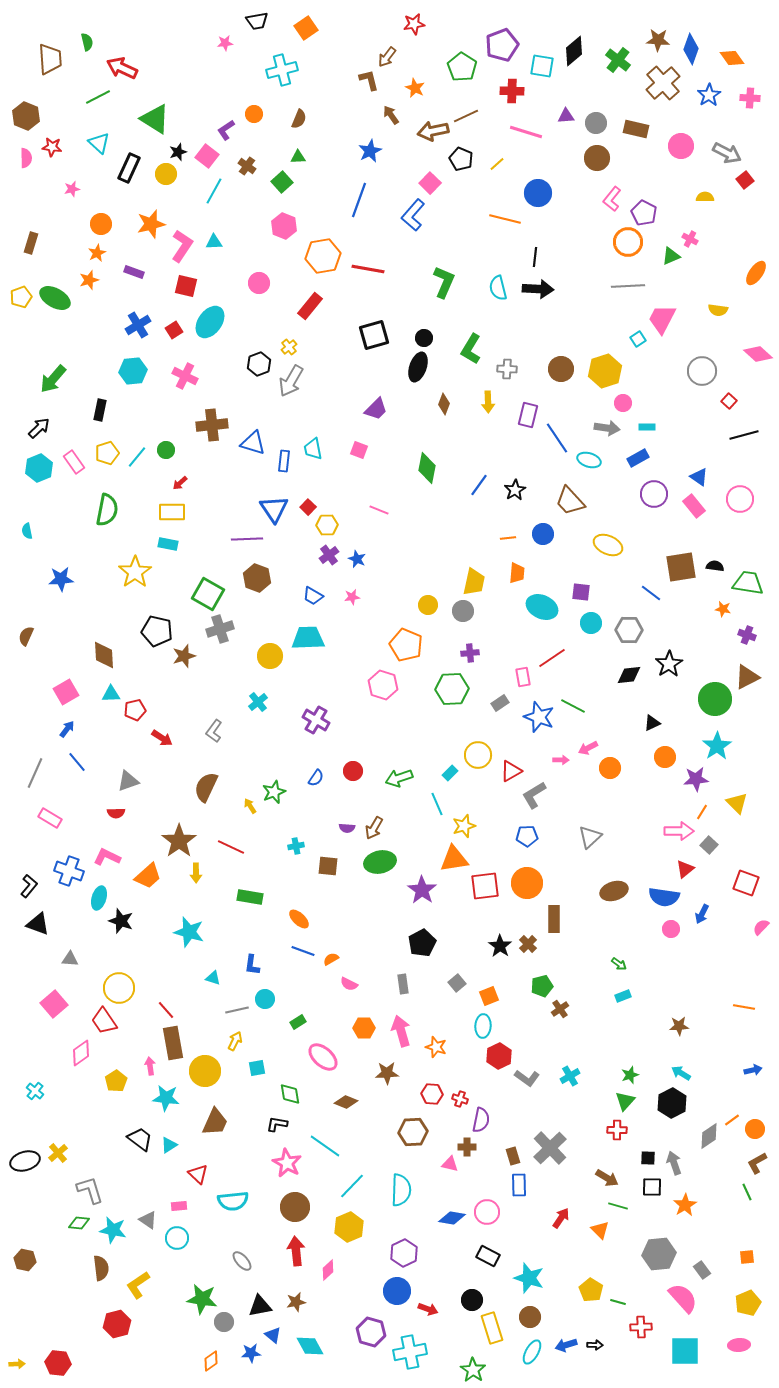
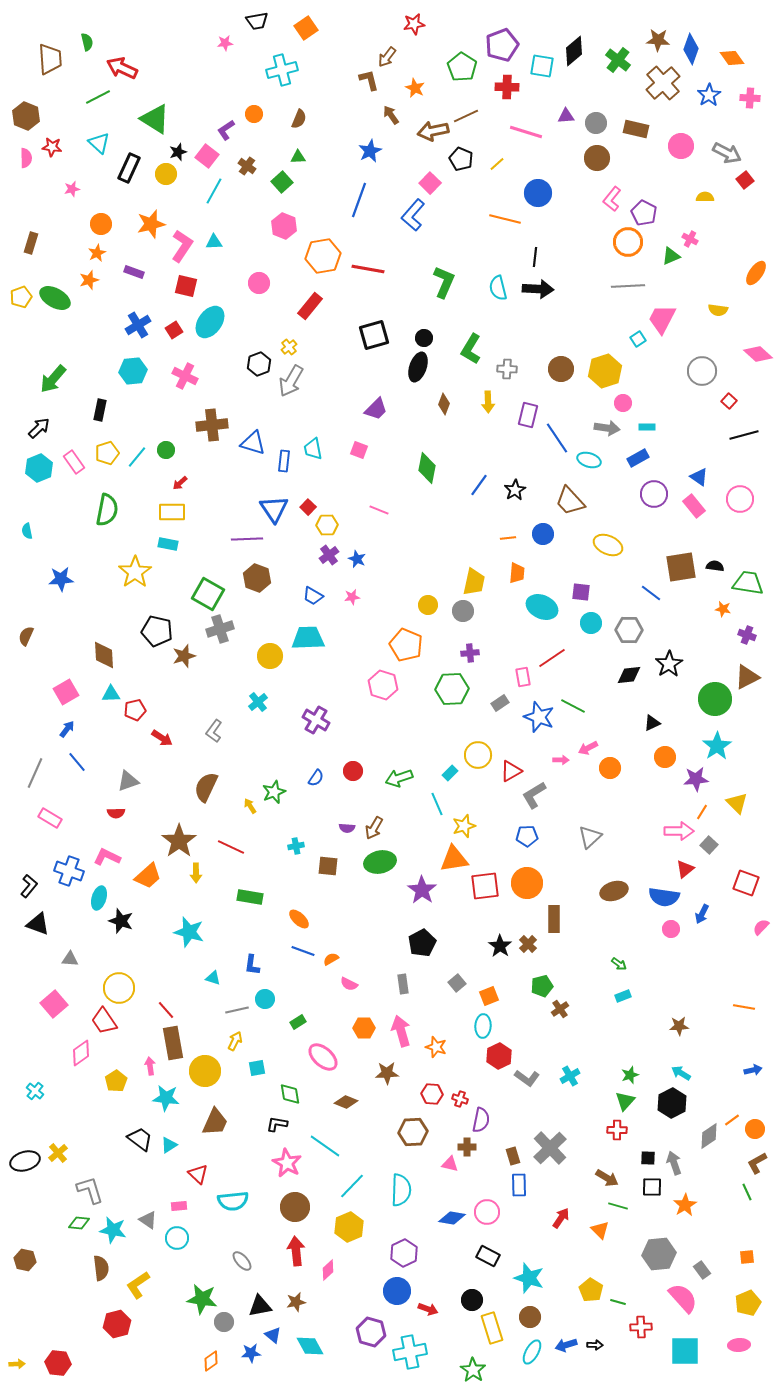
red cross at (512, 91): moved 5 px left, 4 px up
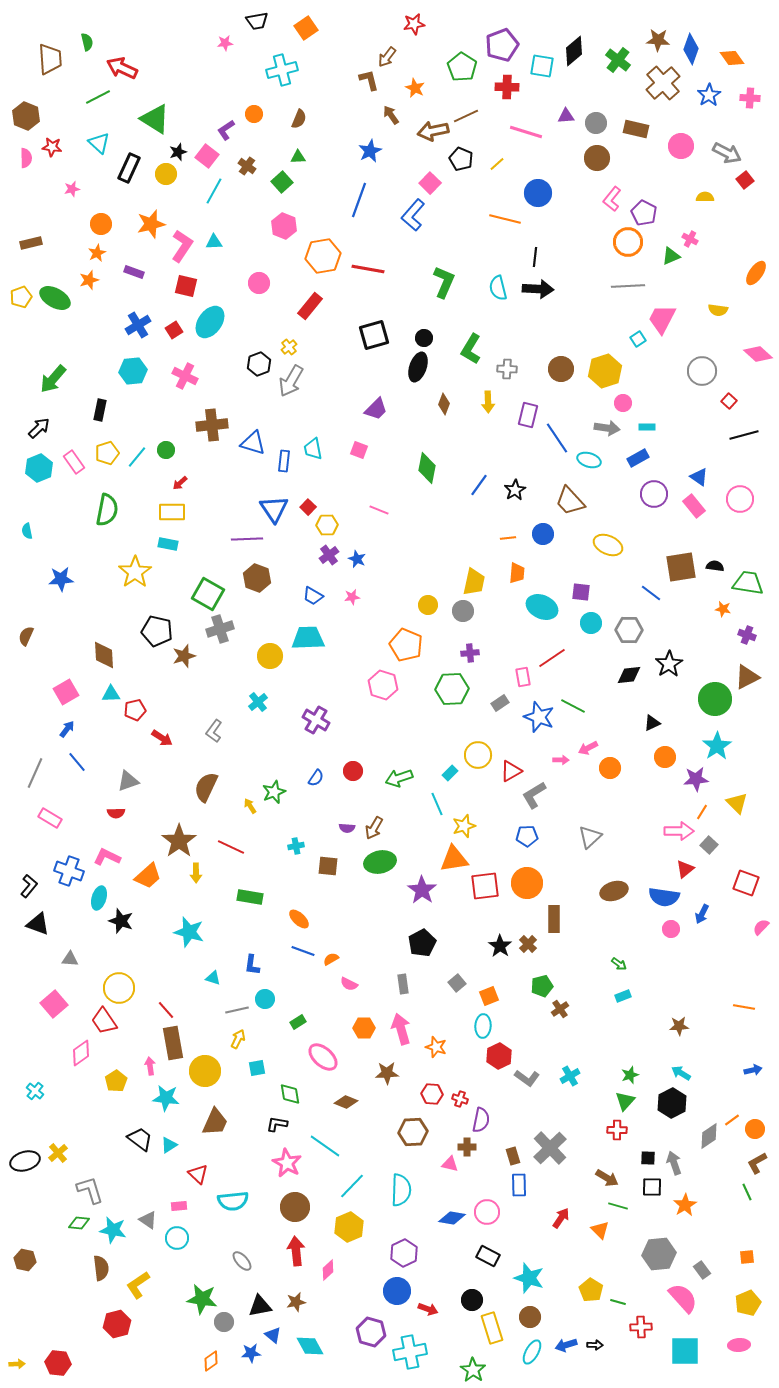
brown rectangle at (31, 243): rotated 60 degrees clockwise
pink arrow at (401, 1031): moved 2 px up
yellow arrow at (235, 1041): moved 3 px right, 2 px up
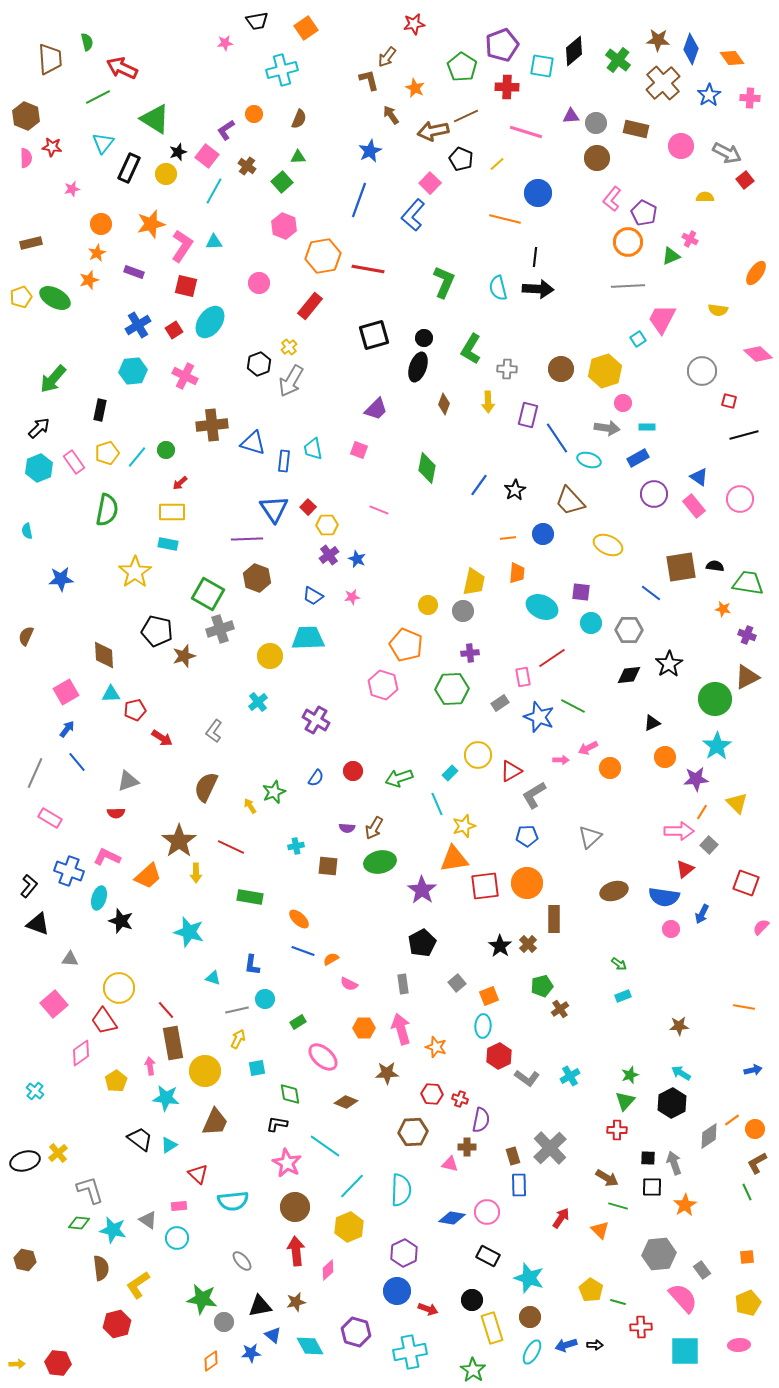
purple triangle at (566, 116): moved 5 px right
cyan triangle at (99, 143): moved 4 px right; rotated 25 degrees clockwise
red square at (729, 401): rotated 28 degrees counterclockwise
purple hexagon at (371, 1332): moved 15 px left
